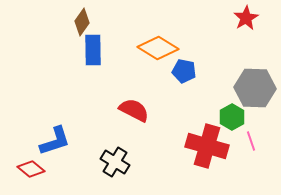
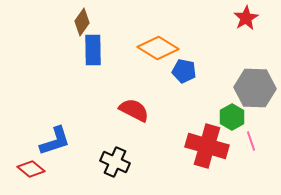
black cross: rotated 8 degrees counterclockwise
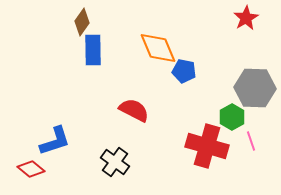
orange diamond: rotated 36 degrees clockwise
black cross: rotated 12 degrees clockwise
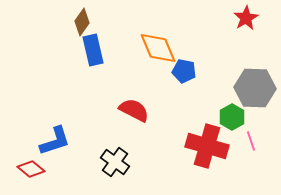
blue rectangle: rotated 12 degrees counterclockwise
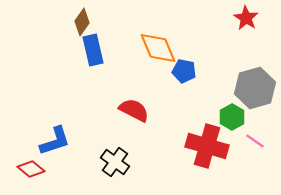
red star: rotated 10 degrees counterclockwise
gray hexagon: rotated 18 degrees counterclockwise
pink line: moved 4 px right; rotated 36 degrees counterclockwise
